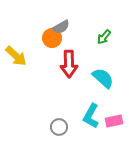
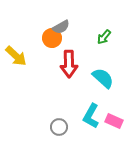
pink rectangle: rotated 36 degrees clockwise
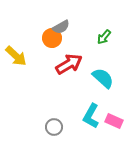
red arrow: rotated 120 degrees counterclockwise
gray circle: moved 5 px left
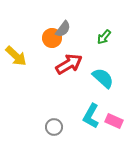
gray semicircle: moved 2 px right, 2 px down; rotated 24 degrees counterclockwise
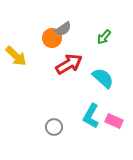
gray semicircle: rotated 18 degrees clockwise
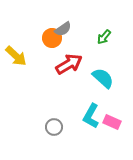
pink rectangle: moved 2 px left, 1 px down
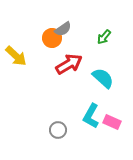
gray circle: moved 4 px right, 3 px down
